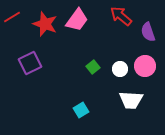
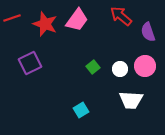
red line: moved 1 px down; rotated 12 degrees clockwise
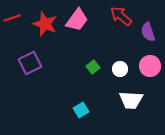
pink circle: moved 5 px right
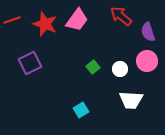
red line: moved 2 px down
pink circle: moved 3 px left, 5 px up
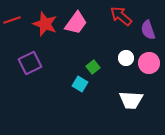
pink trapezoid: moved 1 px left, 3 px down
purple semicircle: moved 2 px up
pink circle: moved 2 px right, 2 px down
white circle: moved 6 px right, 11 px up
cyan square: moved 1 px left, 26 px up; rotated 28 degrees counterclockwise
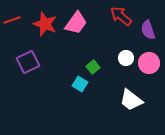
purple square: moved 2 px left, 1 px up
white trapezoid: rotated 35 degrees clockwise
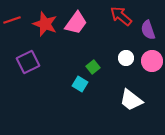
pink circle: moved 3 px right, 2 px up
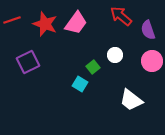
white circle: moved 11 px left, 3 px up
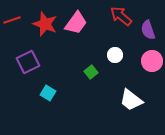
green square: moved 2 px left, 5 px down
cyan square: moved 32 px left, 9 px down
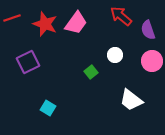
red line: moved 2 px up
cyan square: moved 15 px down
